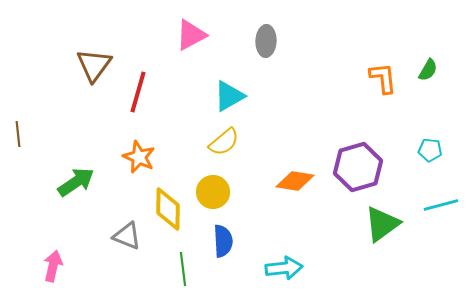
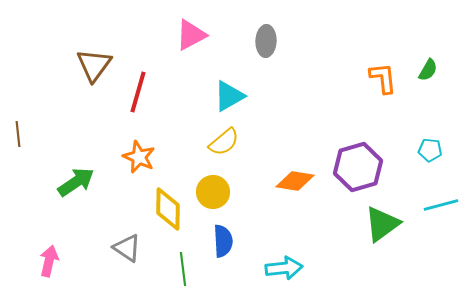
gray triangle: moved 12 px down; rotated 12 degrees clockwise
pink arrow: moved 4 px left, 5 px up
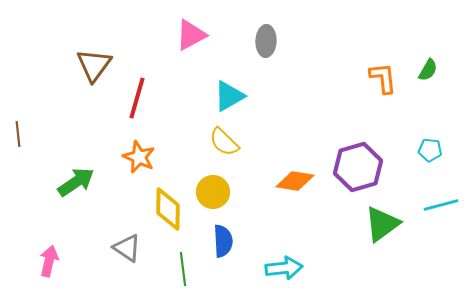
red line: moved 1 px left, 6 px down
yellow semicircle: rotated 84 degrees clockwise
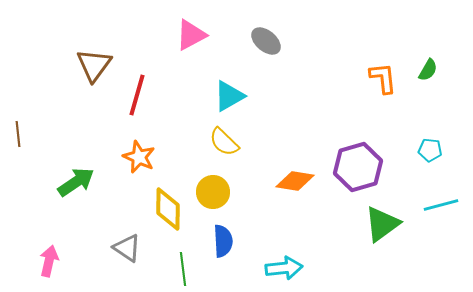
gray ellipse: rotated 52 degrees counterclockwise
red line: moved 3 px up
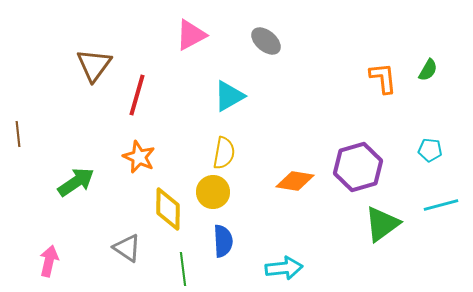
yellow semicircle: moved 11 px down; rotated 124 degrees counterclockwise
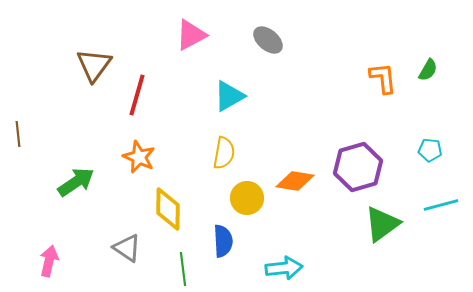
gray ellipse: moved 2 px right, 1 px up
yellow circle: moved 34 px right, 6 px down
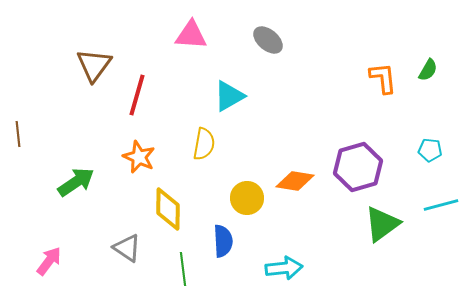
pink triangle: rotated 32 degrees clockwise
yellow semicircle: moved 20 px left, 9 px up
pink arrow: rotated 24 degrees clockwise
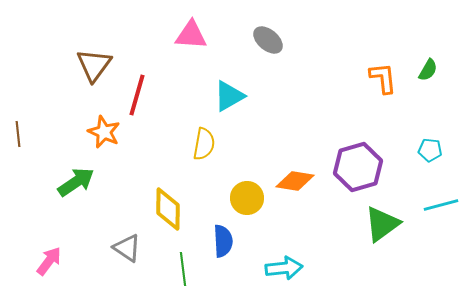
orange star: moved 35 px left, 25 px up
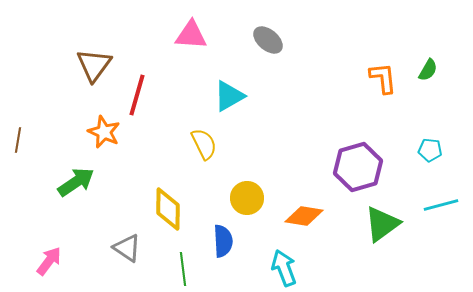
brown line: moved 6 px down; rotated 15 degrees clockwise
yellow semicircle: rotated 36 degrees counterclockwise
orange diamond: moved 9 px right, 35 px down
cyan arrow: rotated 105 degrees counterclockwise
